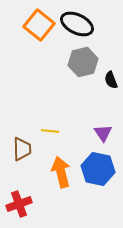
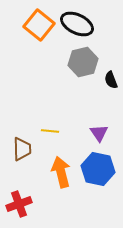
purple triangle: moved 4 px left
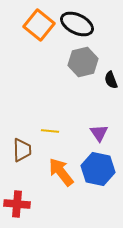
brown trapezoid: moved 1 px down
orange arrow: rotated 24 degrees counterclockwise
red cross: moved 2 px left; rotated 25 degrees clockwise
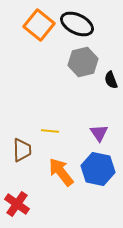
red cross: rotated 30 degrees clockwise
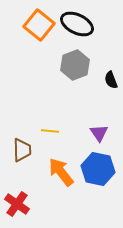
gray hexagon: moved 8 px left, 3 px down; rotated 8 degrees counterclockwise
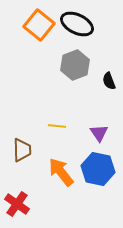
black semicircle: moved 2 px left, 1 px down
yellow line: moved 7 px right, 5 px up
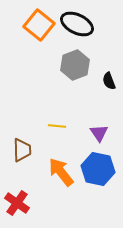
red cross: moved 1 px up
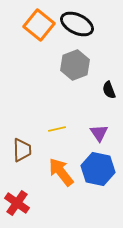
black semicircle: moved 9 px down
yellow line: moved 3 px down; rotated 18 degrees counterclockwise
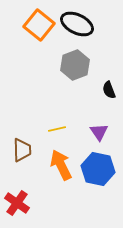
purple triangle: moved 1 px up
orange arrow: moved 7 px up; rotated 12 degrees clockwise
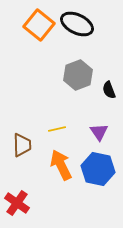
gray hexagon: moved 3 px right, 10 px down
brown trapezoid: moved 5 px up
